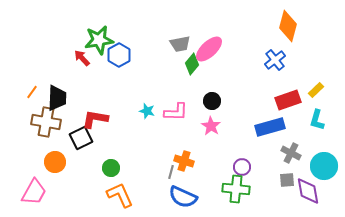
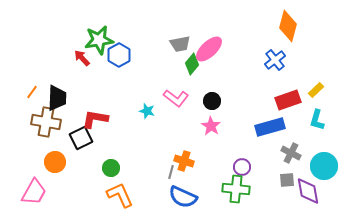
pink L-shape: moved 14 px up; rotated 35 degrees clockwise
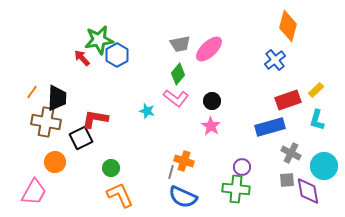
blue hexagon: moved 2 px left
green diamond: moved 14 px left, 10 px down
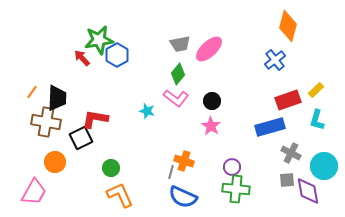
purple circle: moved 10 px left
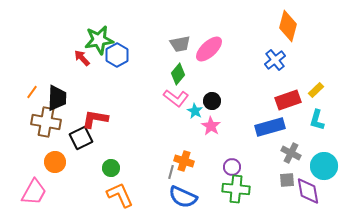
cyan star: moved 48 px right; rotated 14 degrees clockwise
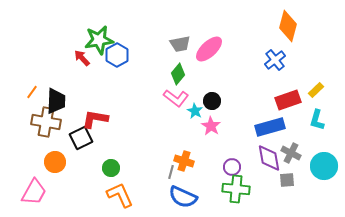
black trapezoid: moved 1 px left, 3 px down
purple diamond: moved 39 px left, 33 px up
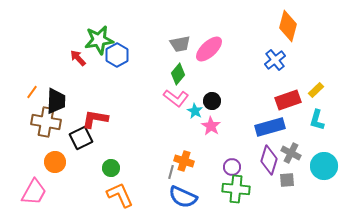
red arrow: moved 4 px left
purple diamond: moved 2 px down; rotated 28 degrees clockwise
